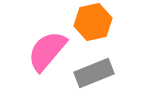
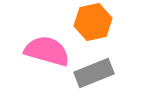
pink semicircle: rotated 66 degrees clockwise
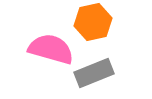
pink semicircle: moved 4 px right, 2 px up
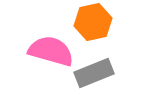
pink semicircle: moved 2 px down
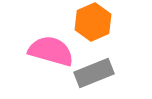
orange hexagon: rotated 12 degrees counterclockwise
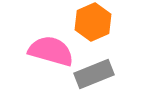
gray rectangle: moved 1 px down
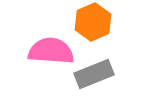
pink semicircle: rotated 12 degrees counterclockwise
